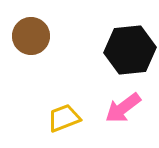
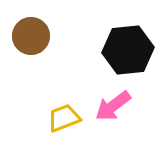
black hexagon: moved 2 px left
pink arrow: moved 10 px left, 2 px up
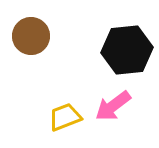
black hexagon: moved 1 px left
yellow trapezoid: moved 1 px right, 1 px up
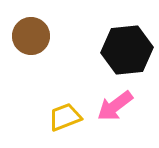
pink arrow: moved 2 px right
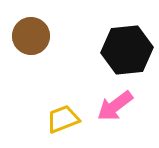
yellow trapezoid: moved 2 px left, 2 px down
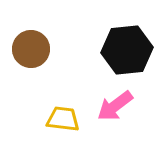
brown circle: moved 13 px down
yellow trapezoid: rotated 28 degrees clockwise
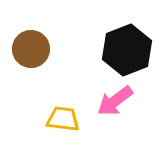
black hexagon: rotated 15 degrees counterclockwise
pink arrow: moved 5 px up
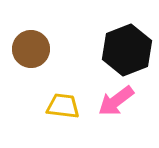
pink arrow: moved 1 px right
yellow trapezoid: moved 13 px up
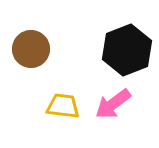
pink arrow: moved 3 px left, 3 px down
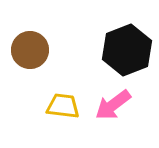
brown circle: moved 1 px left, 1 px down
pink arrow: moved 1 px down
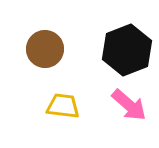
brown circle: moved 15 px right, 1 px up
pink arrow: moved 16 px right; rotated 102 degrees counterclockwise
